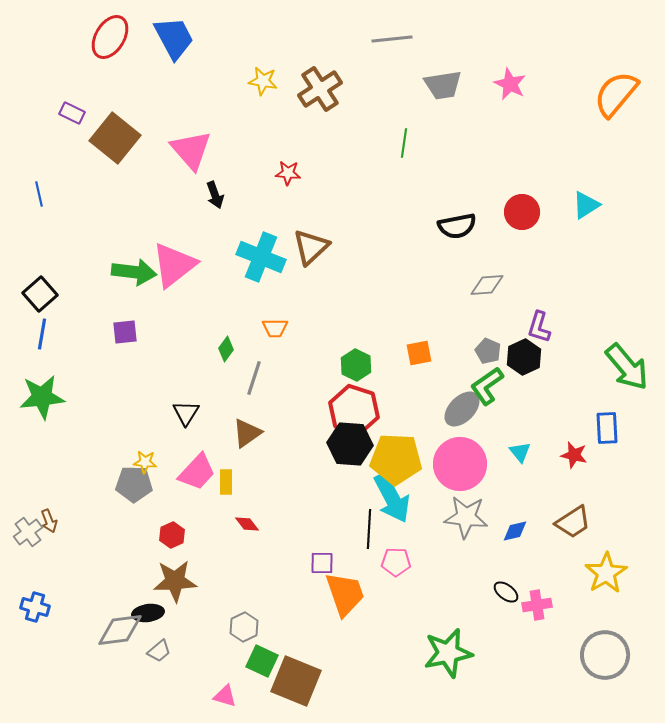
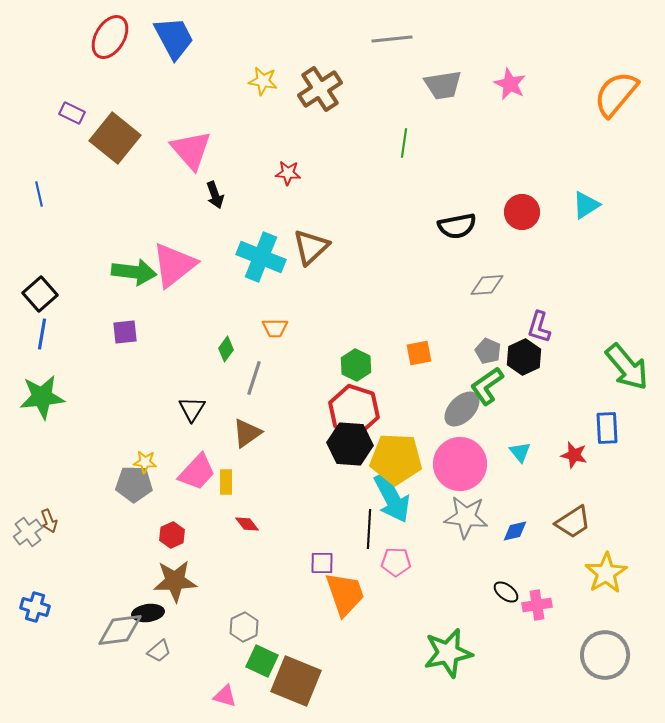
black triangle at (186, 413): moved 6 px right, 4 px up
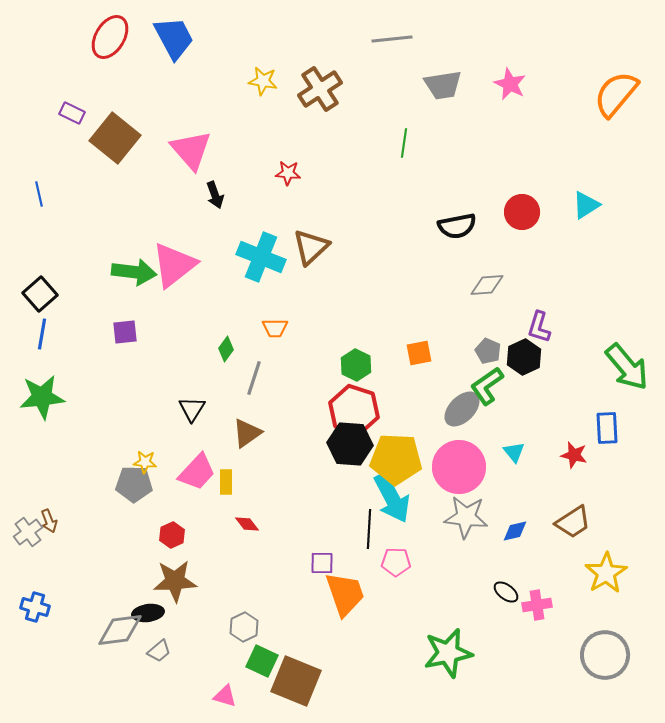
cyan triangle at (520, 452): moved 6 px left
pink circle at (460, 464): moved 1 px left, 3 px down
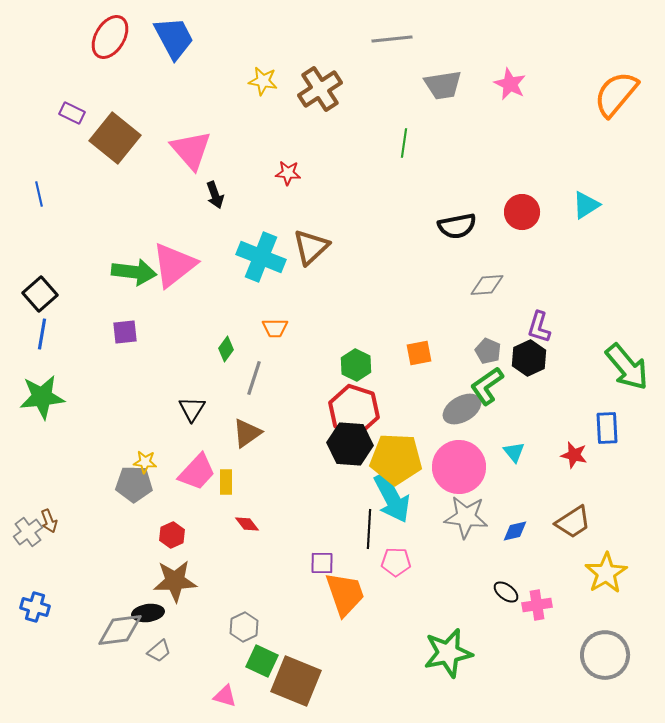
black hexagon at (524, 357): moved 5 px right, 1 px down
gray ellipse at (462, 409): rotated 15 degrees clockwise
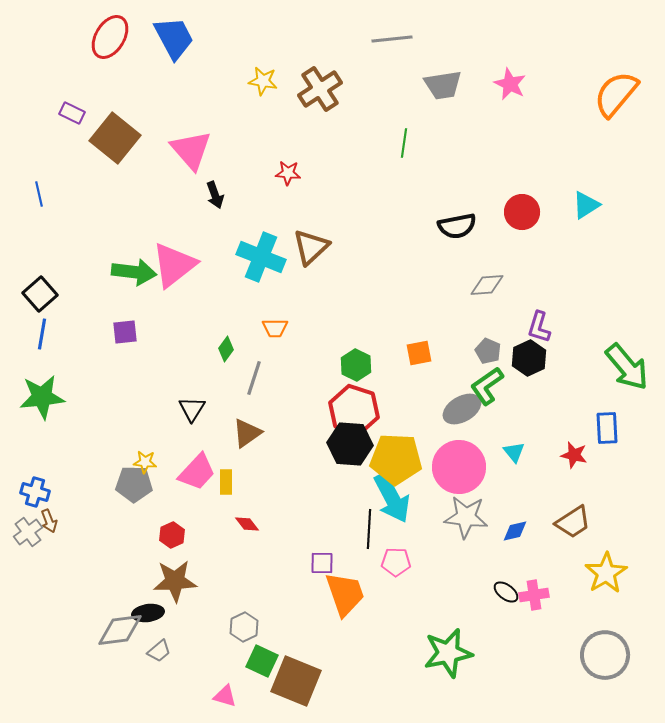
pink cross at (537, 605): moved 3 px left, 10 px up
blue cross at (35, 607): moved 115 px up
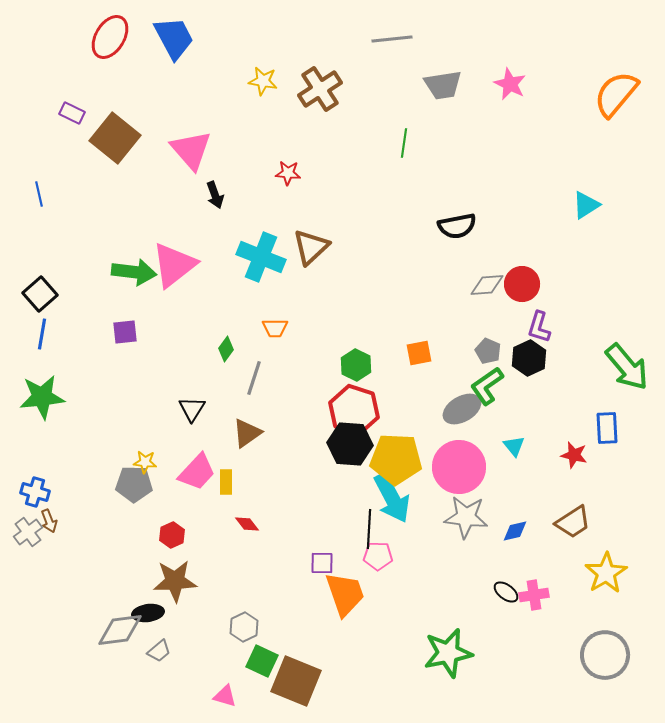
red circle at (522, 212): moved 72 px down
cyan triangle at (514, 452): moved 6 px up
pink pentagon at (396, 562): moved 18 px left, 6 px up
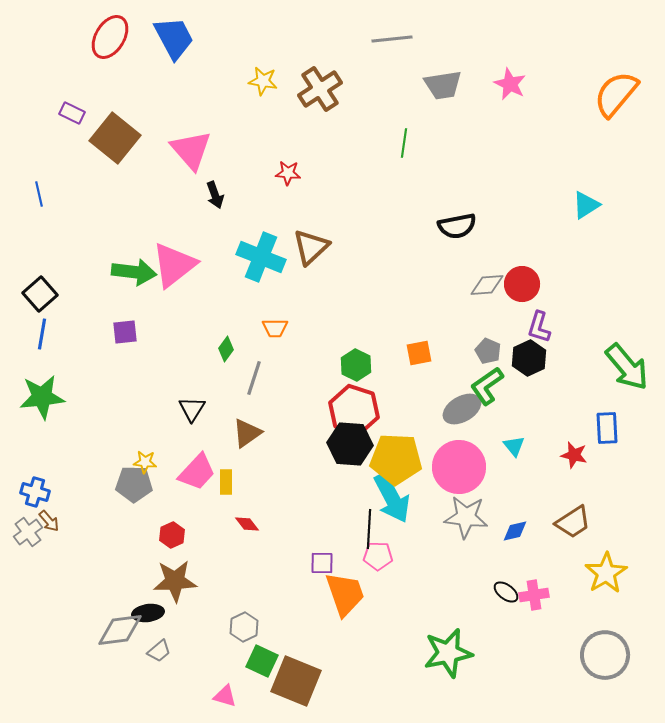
brown arrow at (49, 521): rotated 20 degrees counterclockwise
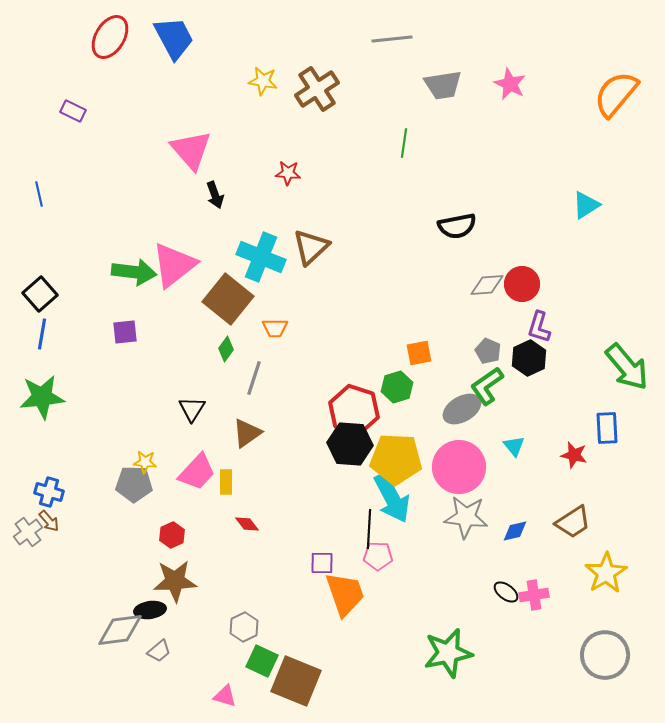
brown cross at (320, 89): moved 3 px left
purple rectangle at (72, 113): moved 1 px right, 2 px up
brown square at (115, 138): moved 113 px right, 161 px down
green hexagon at (356, 365): moved 41 px right, 22 px down; rotated 16 degrees clockwise
blue cross at (35, 492): moved 14 px right
black ellipse at (148, 613): moved 2 px right, 3 px up
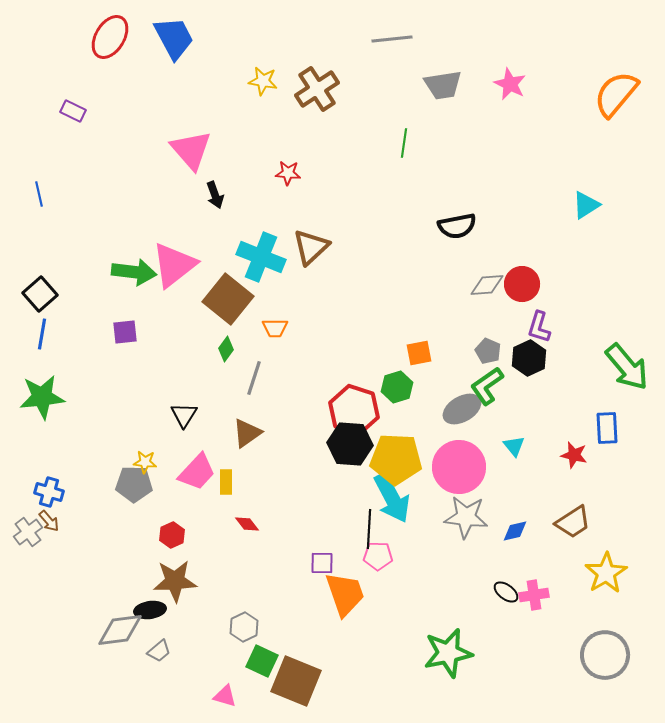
black triangle at (192, 409): moved 8 px left, 6 px down
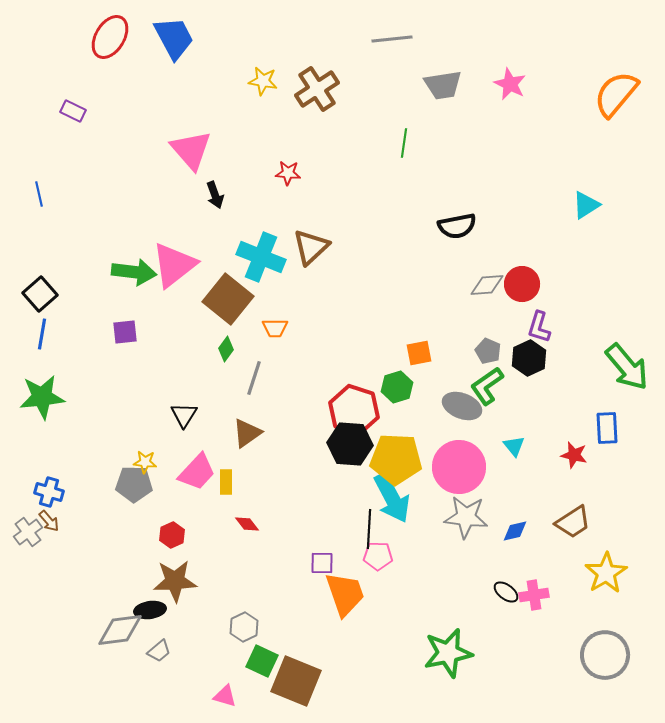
gray ellipse at (462, 409): moved 3 px up; rotated 51 degrees clockwise
